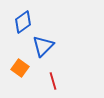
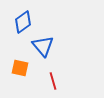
blue triangle: rotated 25 degrees counterclockwise
orange square: rotated 24 degrees counterclockwise
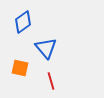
blue triangle: moved 3 px right, 2 px down
red line: moved 2 px left
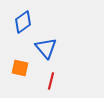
red line: rotated 30 degrees clockwise
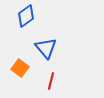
blue diamond: moved 3 px right, 6 px up
orange square: rotated 24 degrees clockwise
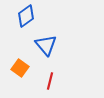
blue triangle: moved 3 px up
red line: moved 1 px left
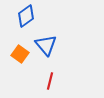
orange square: moved 14 px up
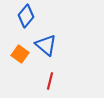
blue diamond: rotated 15 degrees counterclockwise
blue triangle: rotated 10 degrees counterclockwise
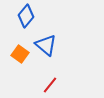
red line: moved 4 px down; rotated 24 degrees clockwise
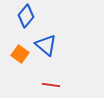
red line: moved 1 px right; rotated 60 degrees clockwise
